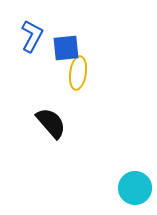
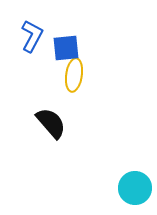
yellow ellipse: moved 4 px left, 2 px down
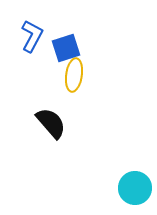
blue square: rotated 12 degrees counterclockwise
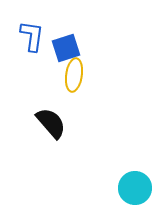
blue L-shape: rotated 20 degrees counterclockwise
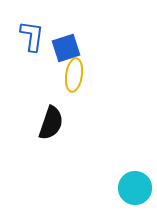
black semicircle: rotated 60 degrees clockwise
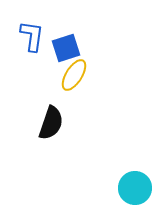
yellow ellipse: rotated 24 degrees clockwise
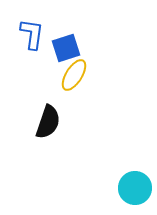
blue L-shape: moved 2 px up
black semicircle: moved 3 px left, 1 px up
